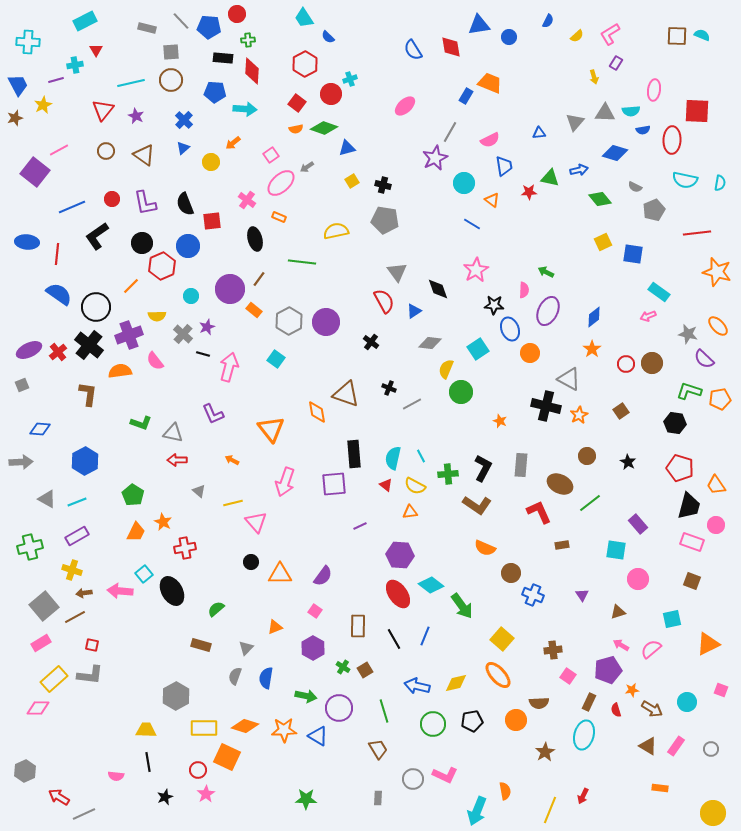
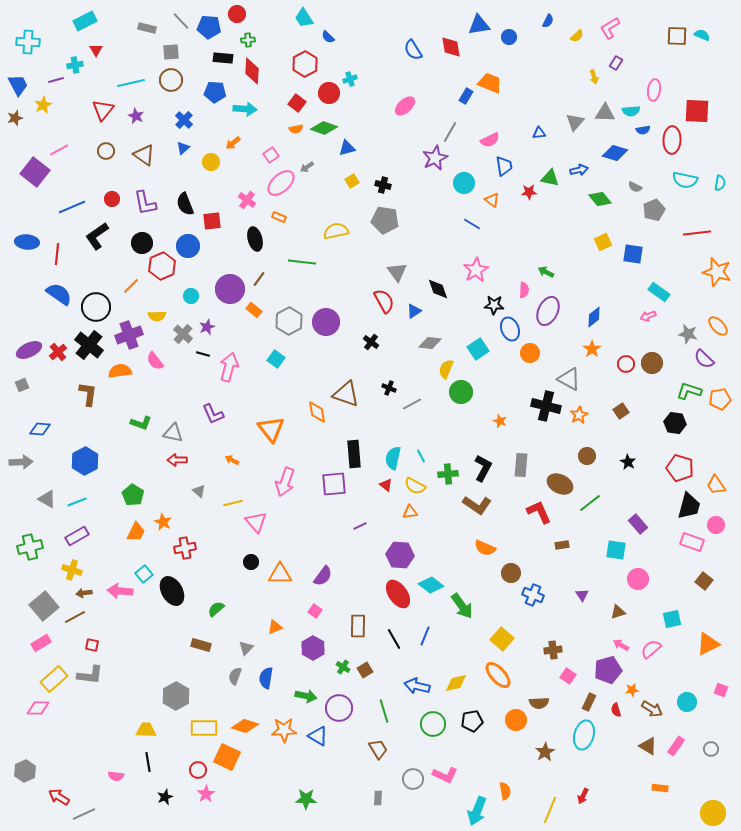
pink L-shape at (610, 34): moved 6 px up
red circle at (331, 94): moved 2 px left, 1 px up
brown square at (692, 581): moved 12 px right; rotated 18 degrees clockwise
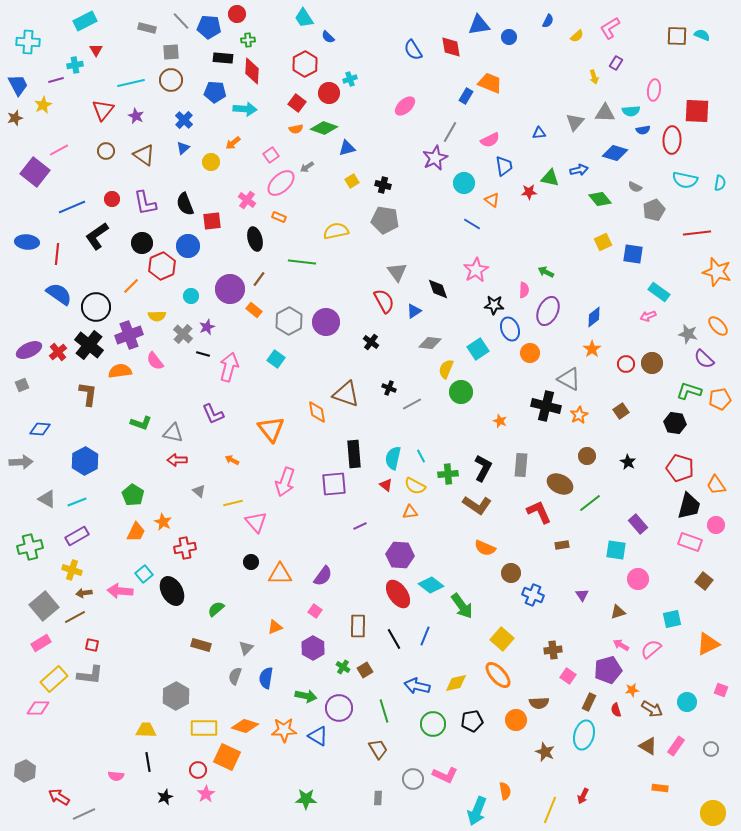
pink rectangle at (692, 542): moved 2 px left
brown star at (545, 752): rotated 18 degrees counterclockwise
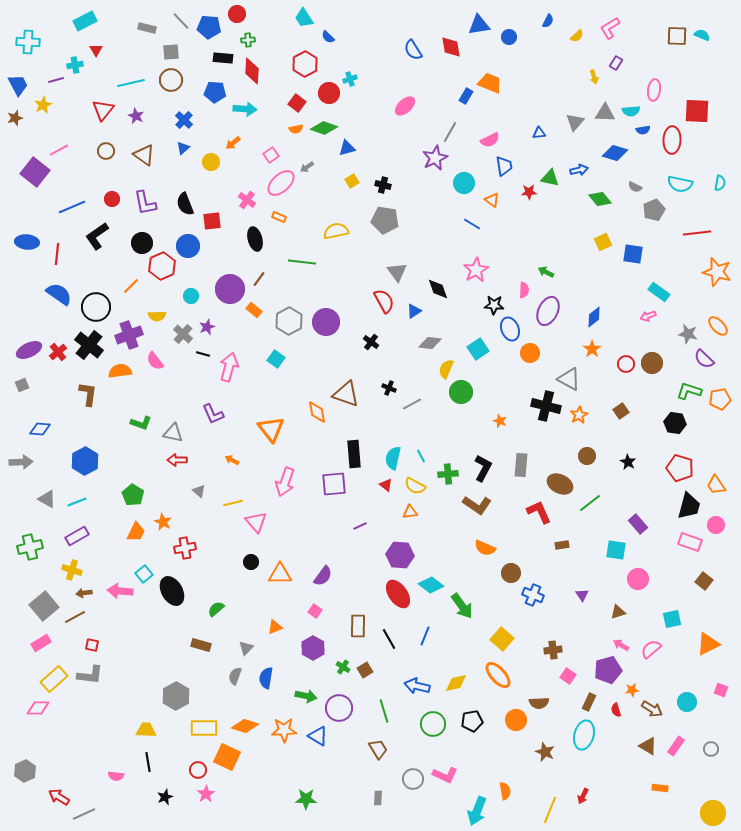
cyan semicircle at (685, 180): moved 5 px left, 4 px down
black line at (394, 639): moved 5 px left
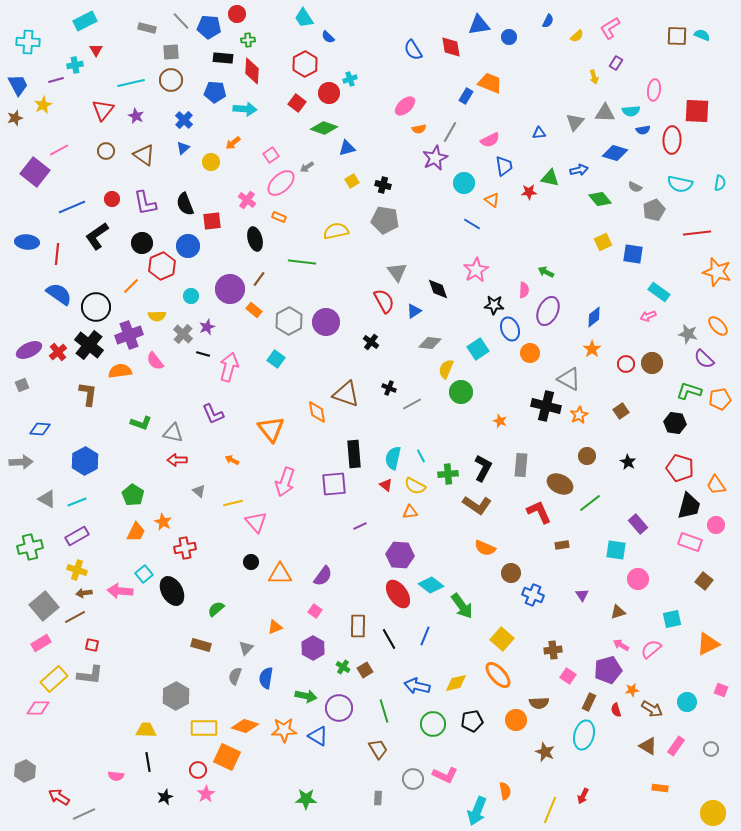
orange semicircle at (296, 129): moved 123 px right
yellow cross at (72, 570): moved 5 px right
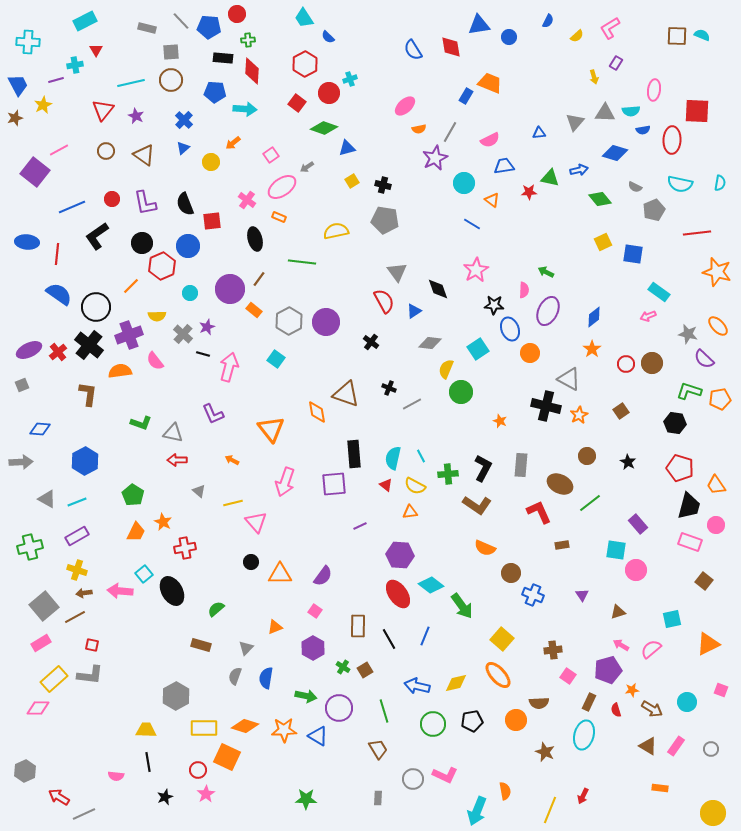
blue trapezoid at (504, 166): rotated 90 degrees counterclockwise
pink ellipse at (281, 183): moved 1 px right, 4 px down; rotated 8 degrees clockwise
cyan circle at (191, 296): moved 1 px left, 3 px up
pink circle at (638, 579): moved 2 px left, 9 px up
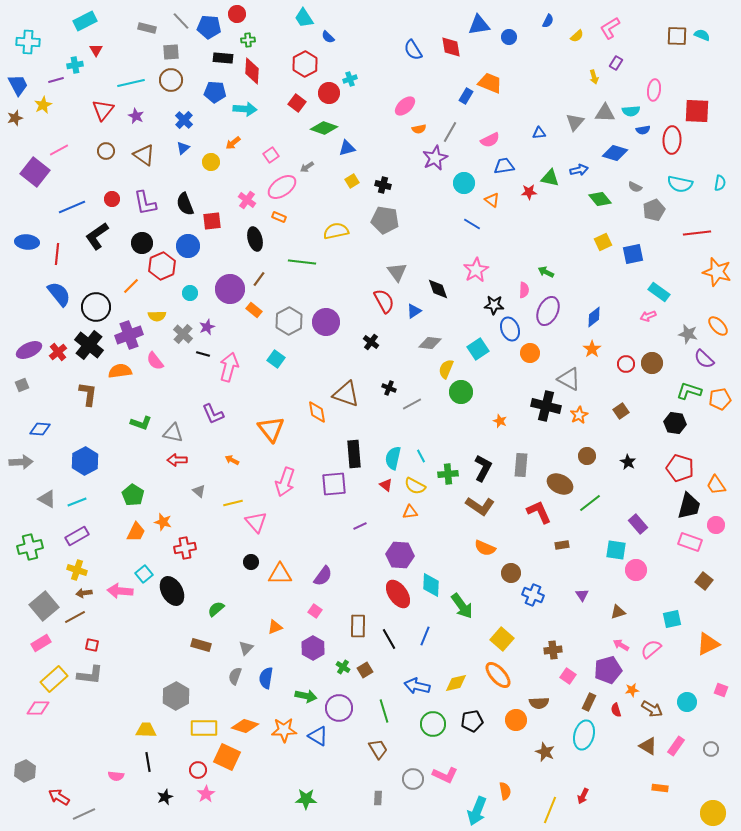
blue square at (633, 254): rotated 20 degrees counterclockwise
blue semicircle at (59, 294): rotated 16 degrees clockwise
brown L-shape at (477, 505): moved 3 px right, 1 px down
orange star at (163, 522): rotated 12 degrees counterclockwise
cyan diamond at (431, 585): rotated 55 degrees clockwise
